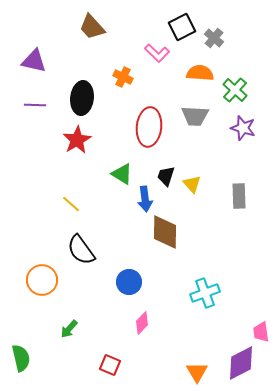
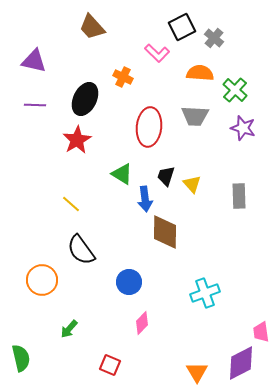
black ellipse: moved 3 px right, 1 px down; rotated 20 degrees clockwise
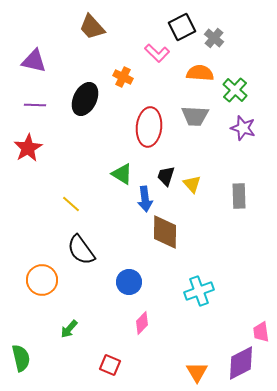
red star: moved 49 px left, 8 px down
cyan cross: moved 6 px left, 2 px up
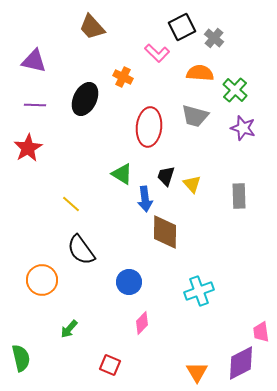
gray trapezoid: rotated 12 degrees clockwise
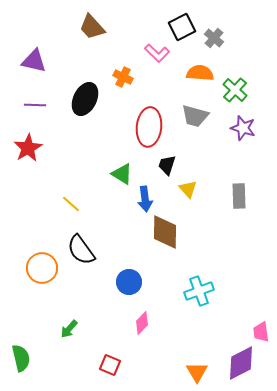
black trapezoid: moved 1 px right, 11 px up
yellow triangle: moved 4 px left, 5 px down
orange circle: moved 12 px up
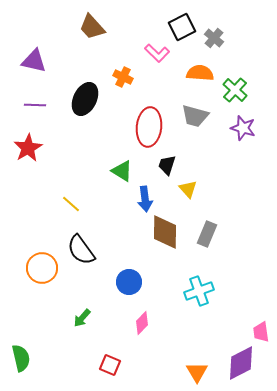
green triangle: moved 3 px up
gray rectangle: moved 32 px left, 38 px down; rotated 25 degrees clockwise
green arrow: moved 13 px right, 11 px up
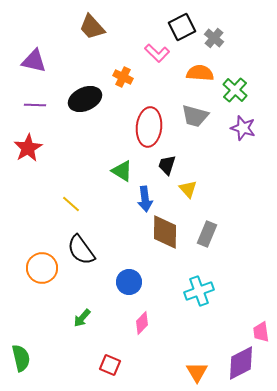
black ellipse: rotated 40 degrees clockwise
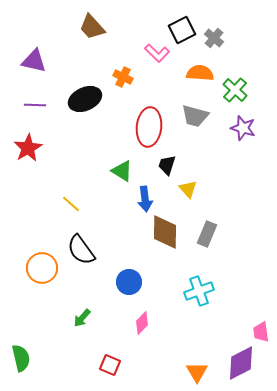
black square: moved 3 px down
